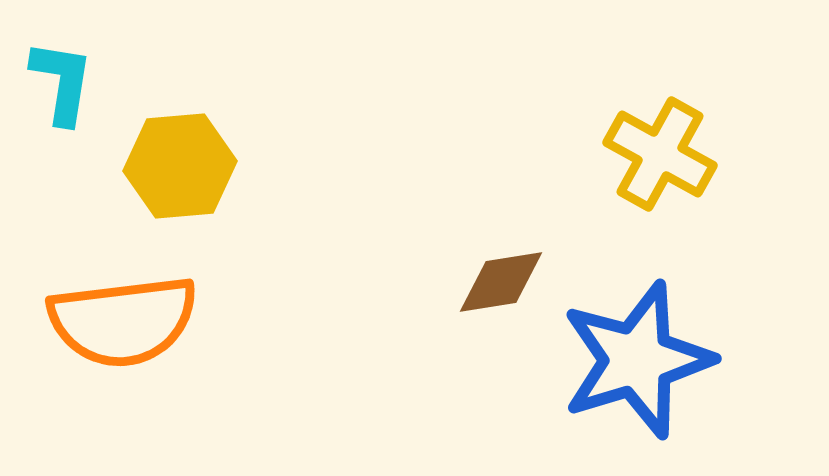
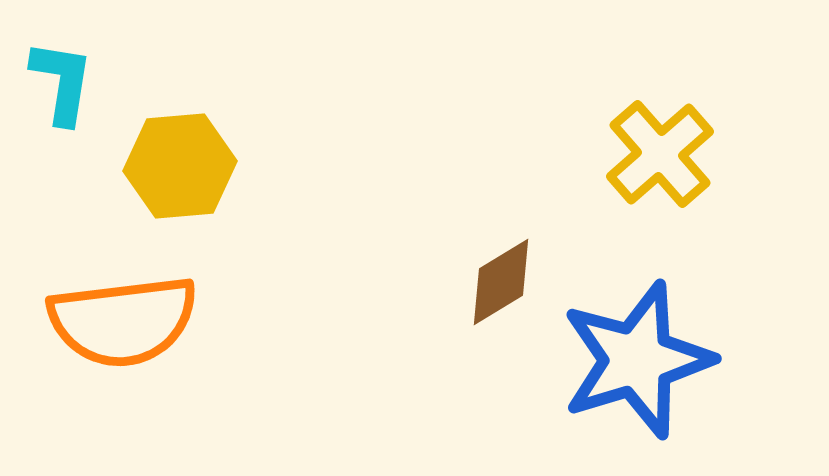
yellow cross: rotated 20 degrees clockwise
brown diamond: rotated 22 degrees counterclockwise
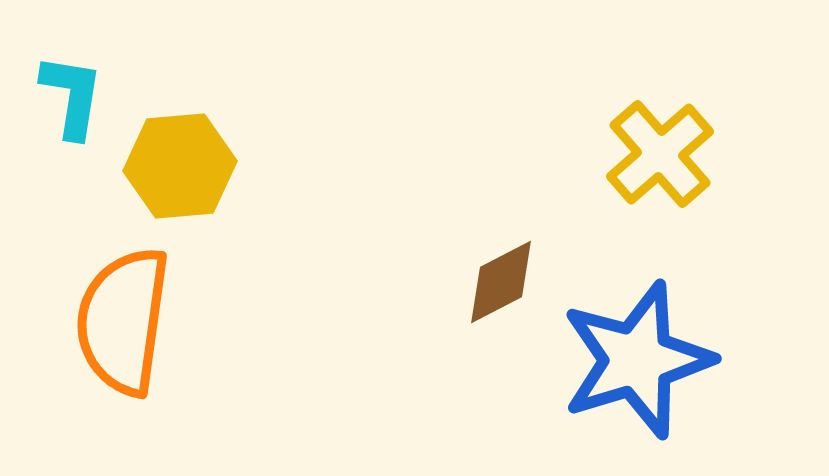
cyan L-shape: moved 10 px right, 14 px down
brown diamond: rotated 4 degrees clockwise
orange semicircle: rotated 105 degrees clockwise
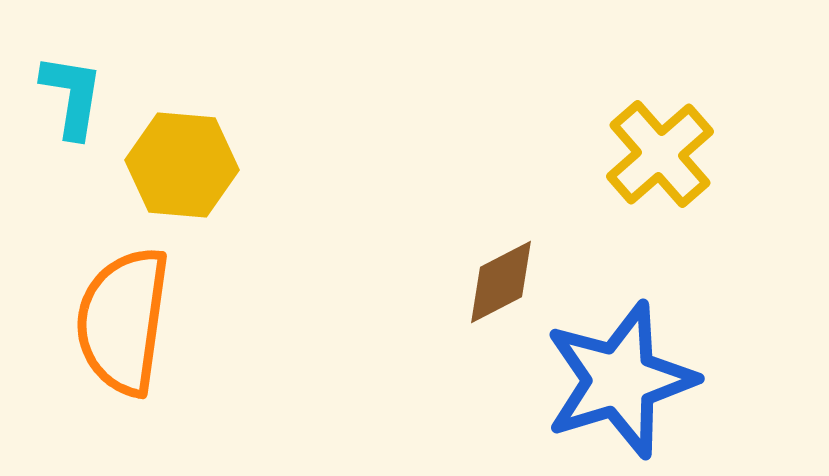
yellow hexagon: moved 2 px right, 1 px up; rotated 10 degrees clockwise
blue star: moved 17 px left, 20 px down
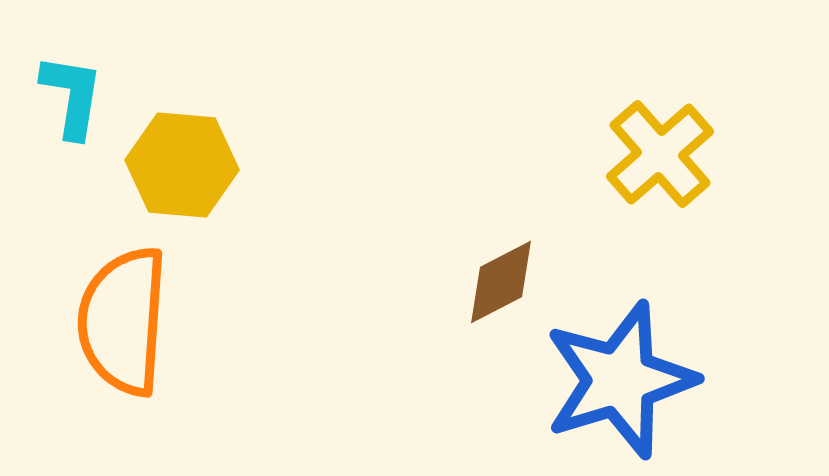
orange semicircle: rotated 4 degrees counterclockwise
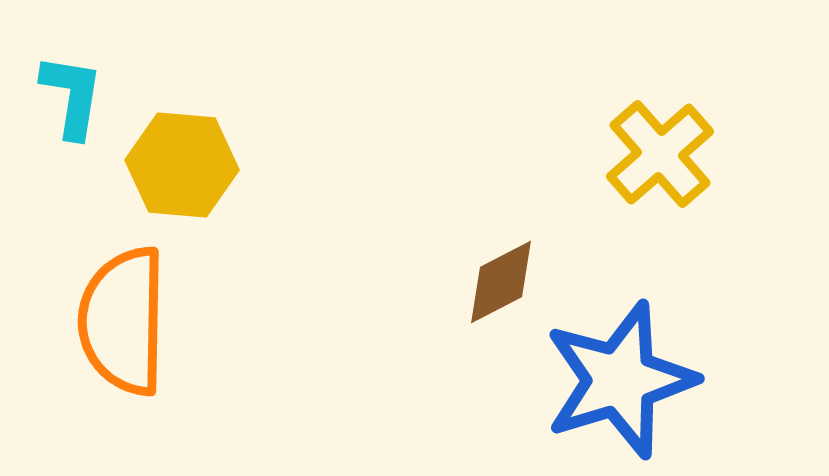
orange semicircle: rotated 3 degrees counterclockwise
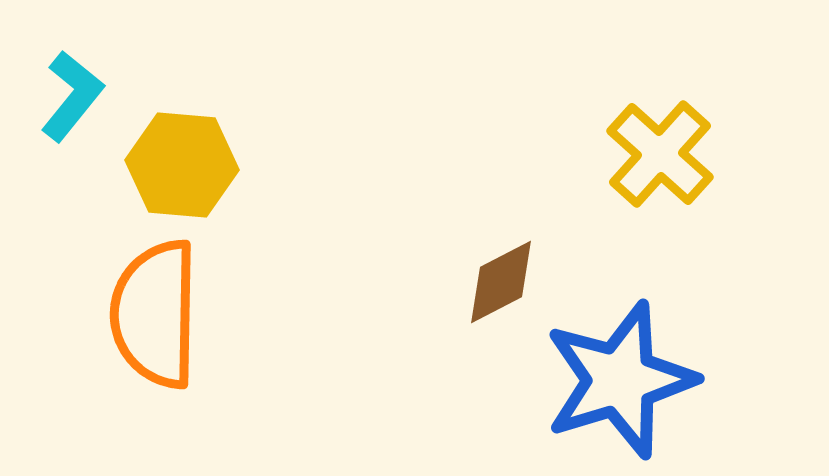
cyan L-shape: rotated 30 degrees clockwise
yellow cross: rotated 7 degrees counterclockwise
orange semicircle: moved 32 px right, 7 px up
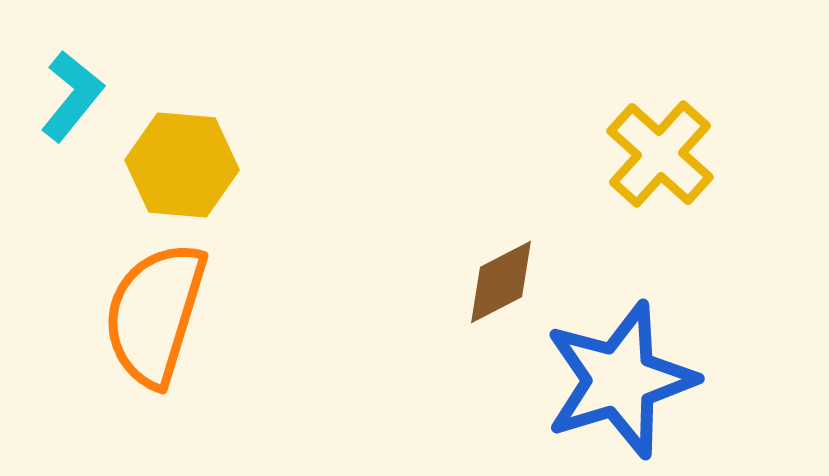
orange semicircle: rotated 16 degrees clockwise
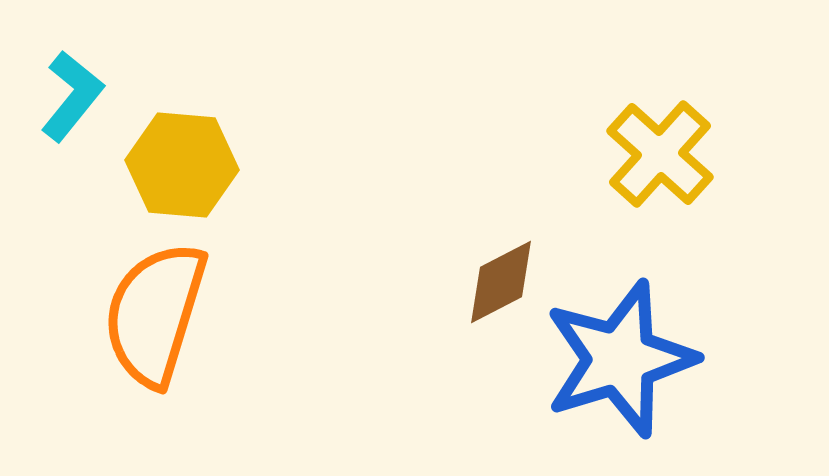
blue star: moved 21 px up
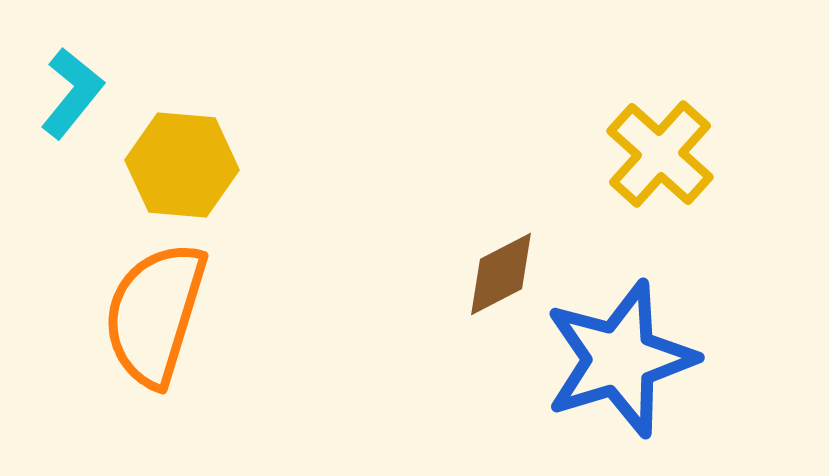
cyan L-shape: moved 3 px up
brown diamond: moved 8 px up
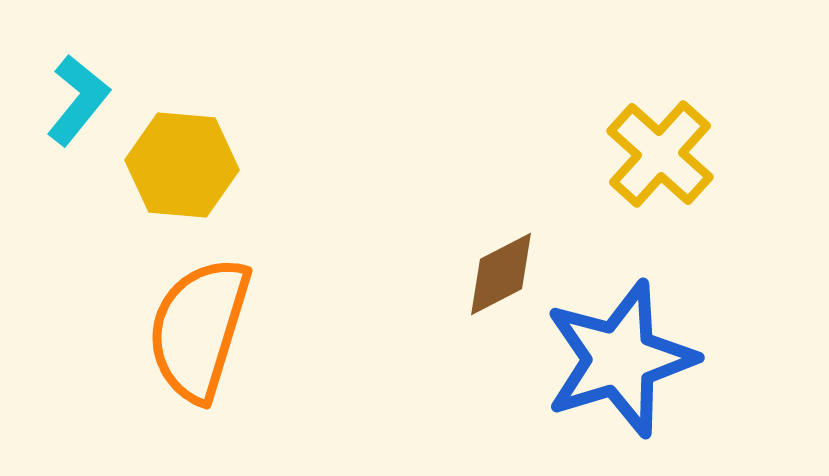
cyan L-shape: moved 6 px right, 7 px down
orange semicircle: moved 44 px right, 15 px down
